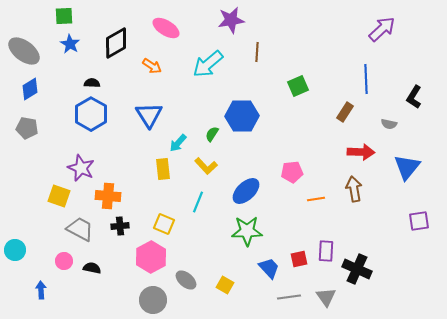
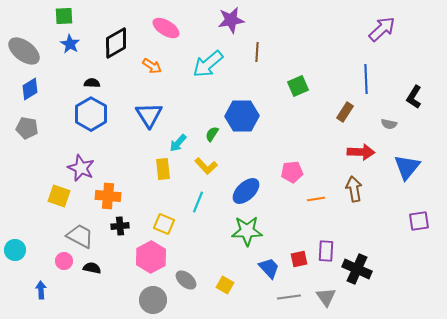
gray trapezoid at (80, 229): moved 7 px down
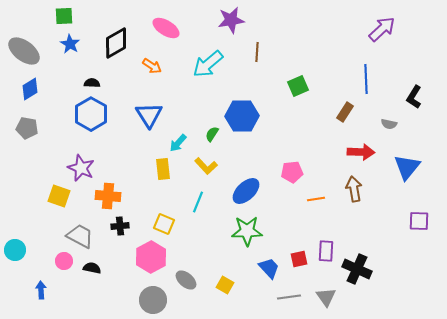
purple square at (419, 221): rotated 10 degrees clockwise
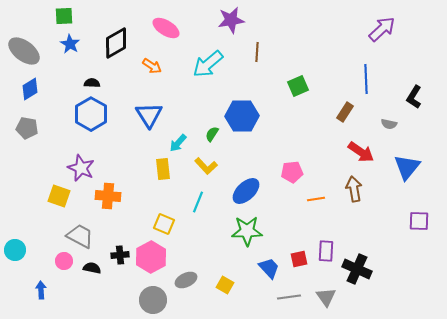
red arrow at (361, 152): rotated 32 degrees clockwise
black cross at (120, 226): moved 29 px down
gray ellipse at (186, 280): rotated 65 degrees counterclockwise
